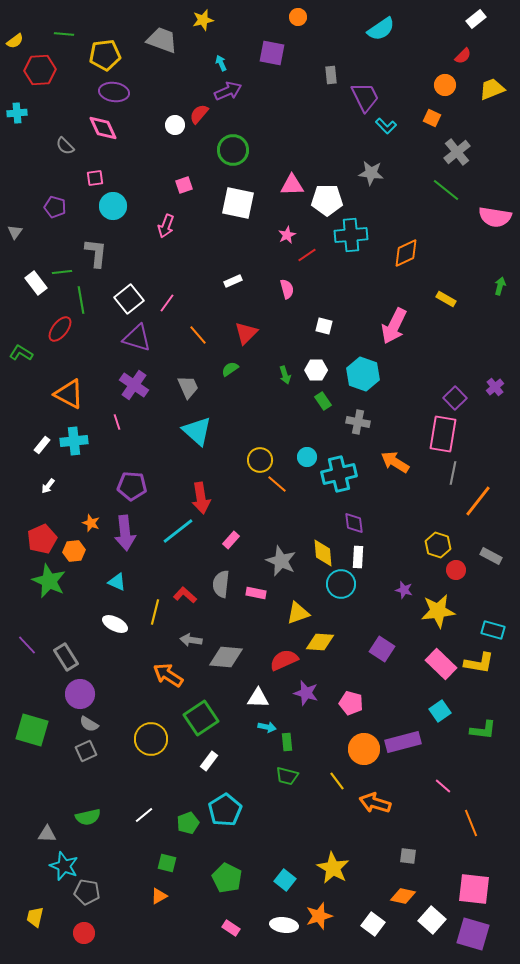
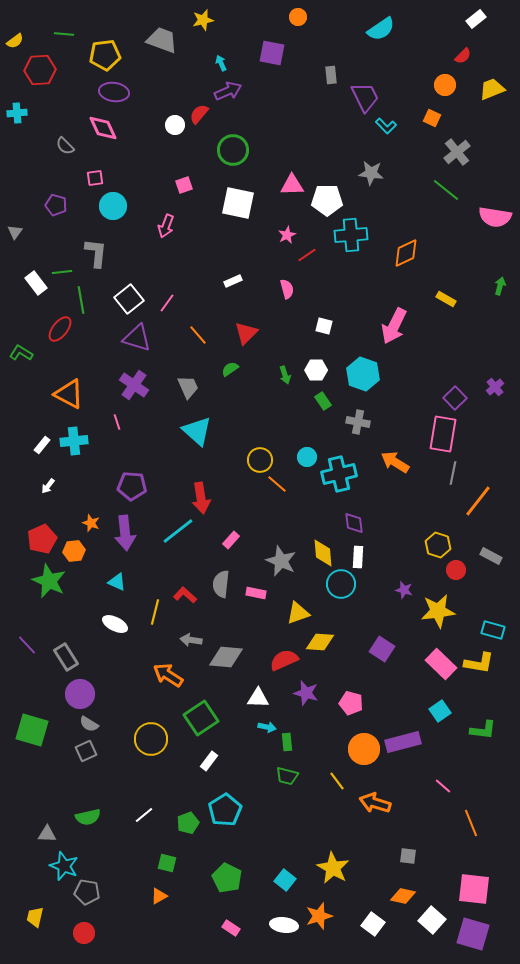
purple pentagon at (55, 207): moved 1 px right, 2 px up
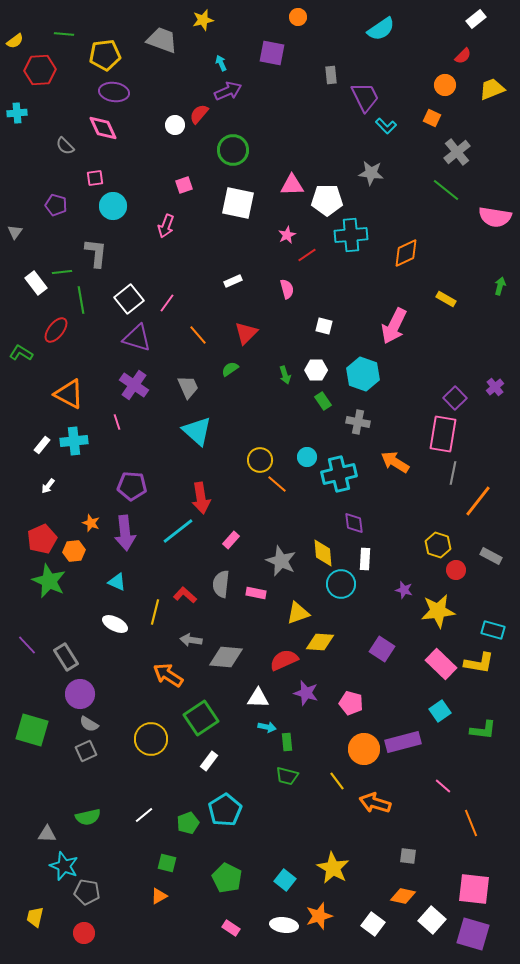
red ellipse at (60, 329): moved 4 px left, 1 px down
white rectangle at (358, 557): moved 7 px right, 2 px down
